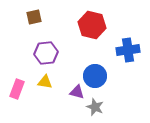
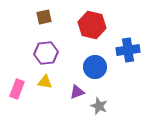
brown square: moved 10 px right
blue circle: moved 9 px up
purple triangle: rotated 35 degrees counterclockwise
gray star: moved 4 px right, 1 px up
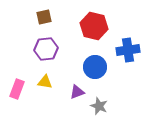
red hexagon: moved 2 px right, 1 px down
purple hexagon: moved 4 px up
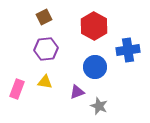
brown square: rotated 14 degrees counterclockwise
red hexagon: rotated 16 degrees clockwise
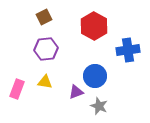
blue circle: moved 9 px down
purple triangle: moved 1 px left
